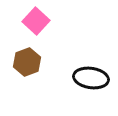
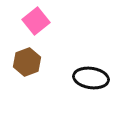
pink square: rotated 8 degrees clockwise
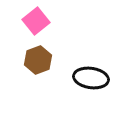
brown hexagon: moved 11 px right, 2 px up
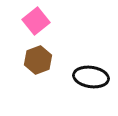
black ellipse: moved 1 px up
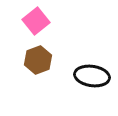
black ellipse: moved 1 px right, 1 px up
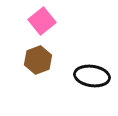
pink square: moved 6 px right
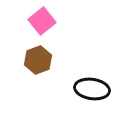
black ellipse: moved 13 px down
